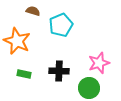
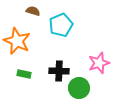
green circle: moved 10 px left
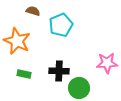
pink star: moved 8 px right; rotated 15 degrees clockwise
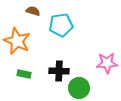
cyan pentagon: rotated 15 degrees clockwise
